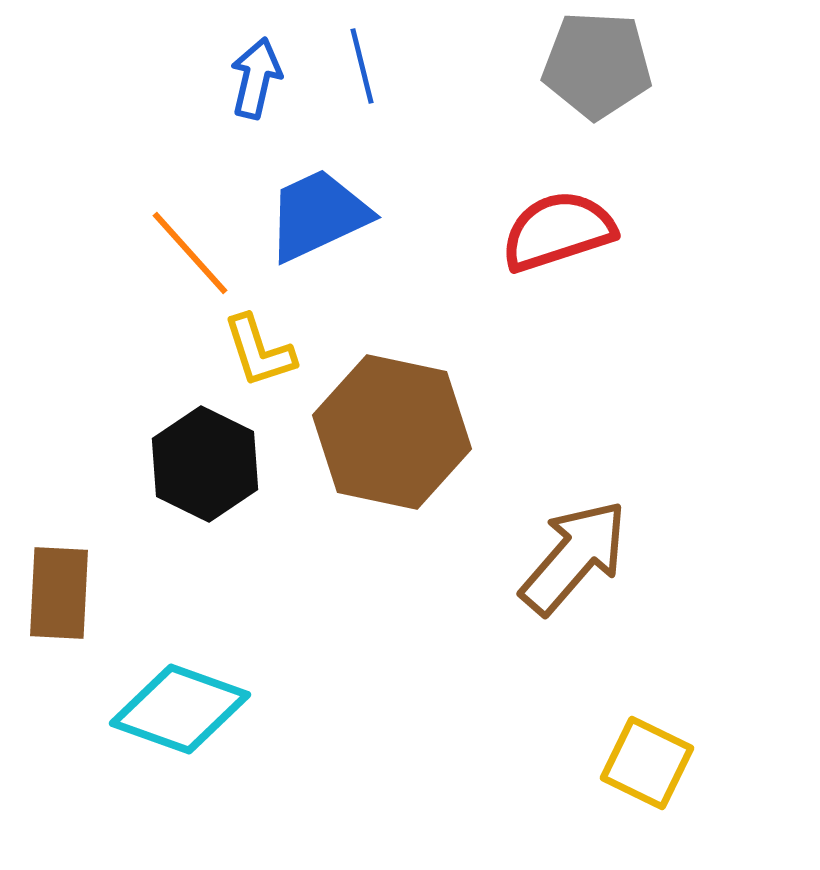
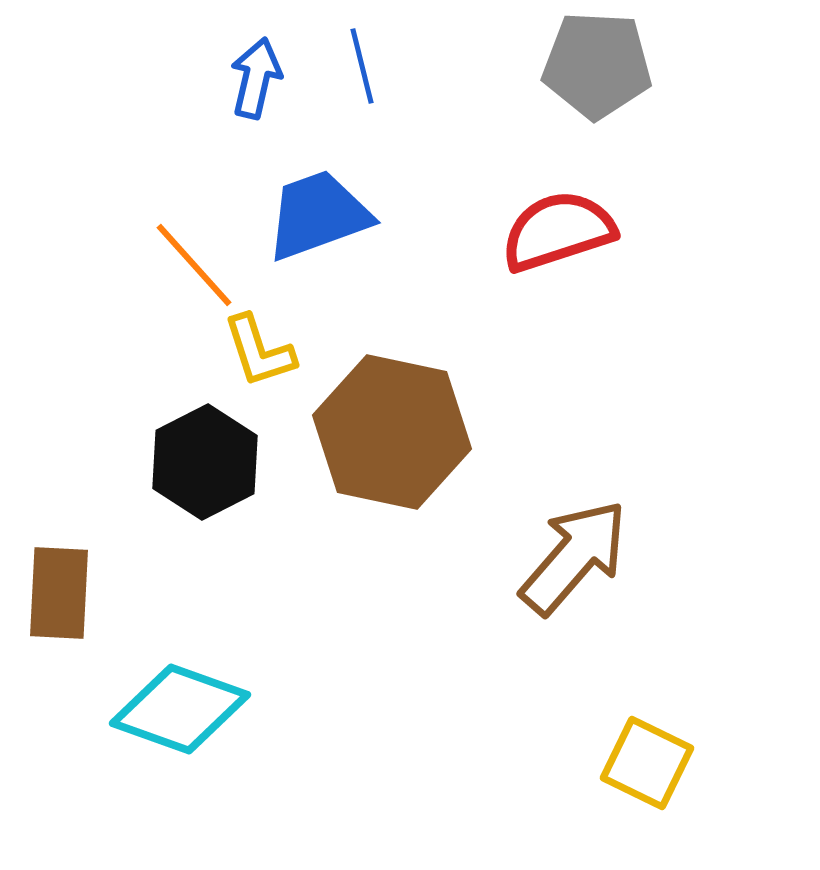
blue trapezoid: rotated 5 degrees clockwise
orange line: moved 4 px right, 12 px down
black hexagon: moved 2 px up; rotated 7 degrees clockwise
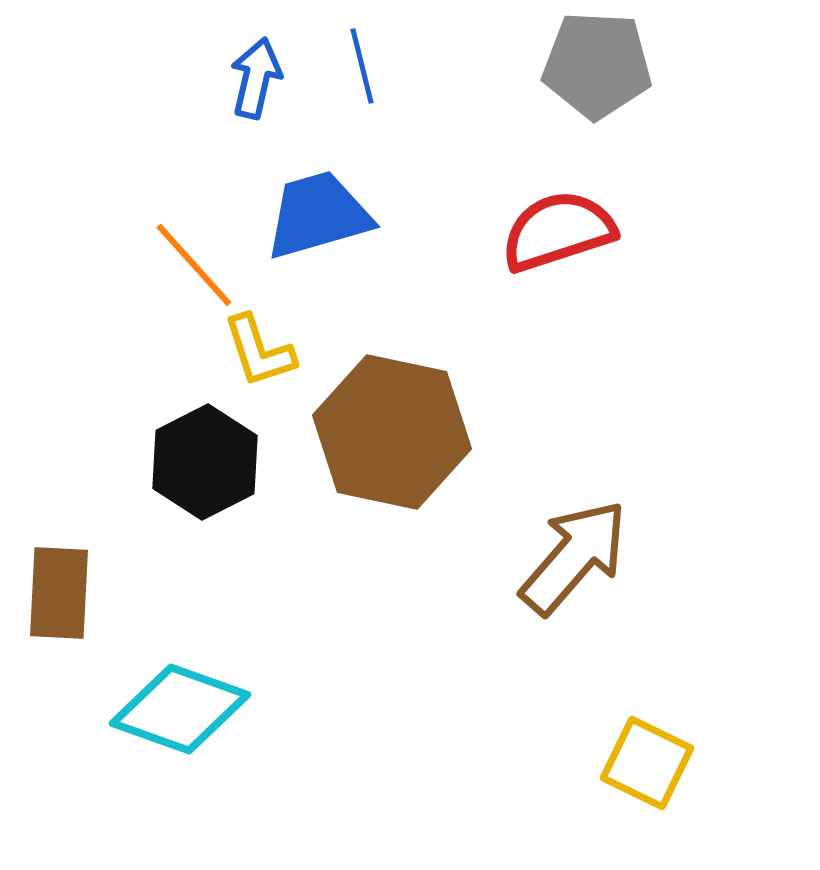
blue trapezoid: rotated 4 degrees clockwise
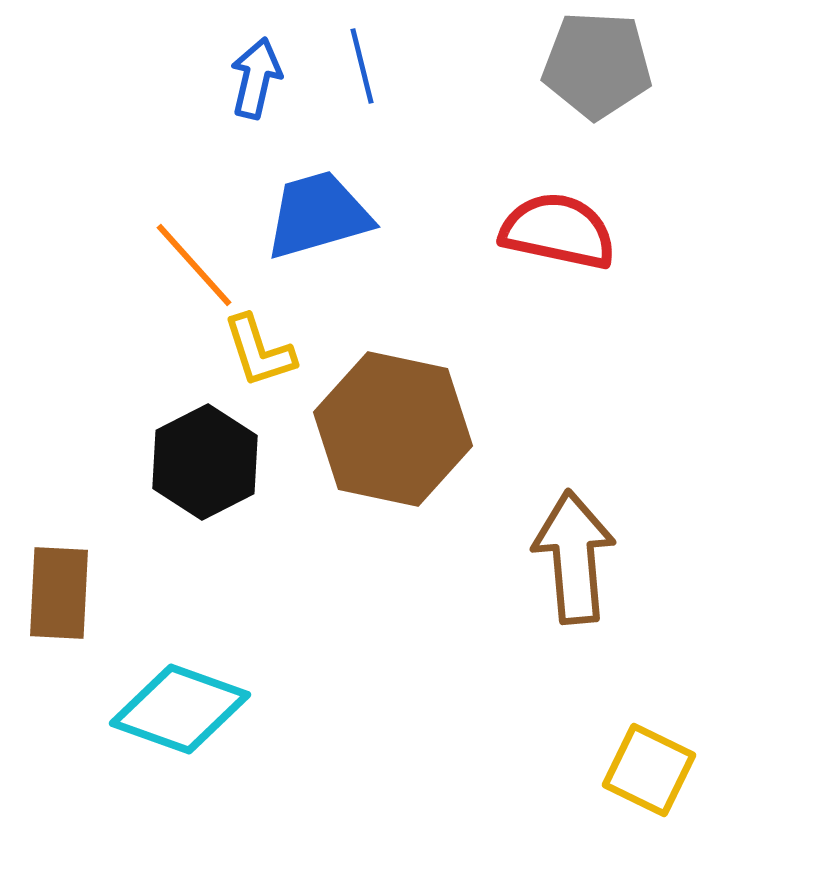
red semicircle: rotated 30 degrees clockwise
brown hexagon: moved 1 px right, 3 px up
brown arrow: rotated 46 degrees counterclockwise
yellow square: moved 2 px right, 7 px down
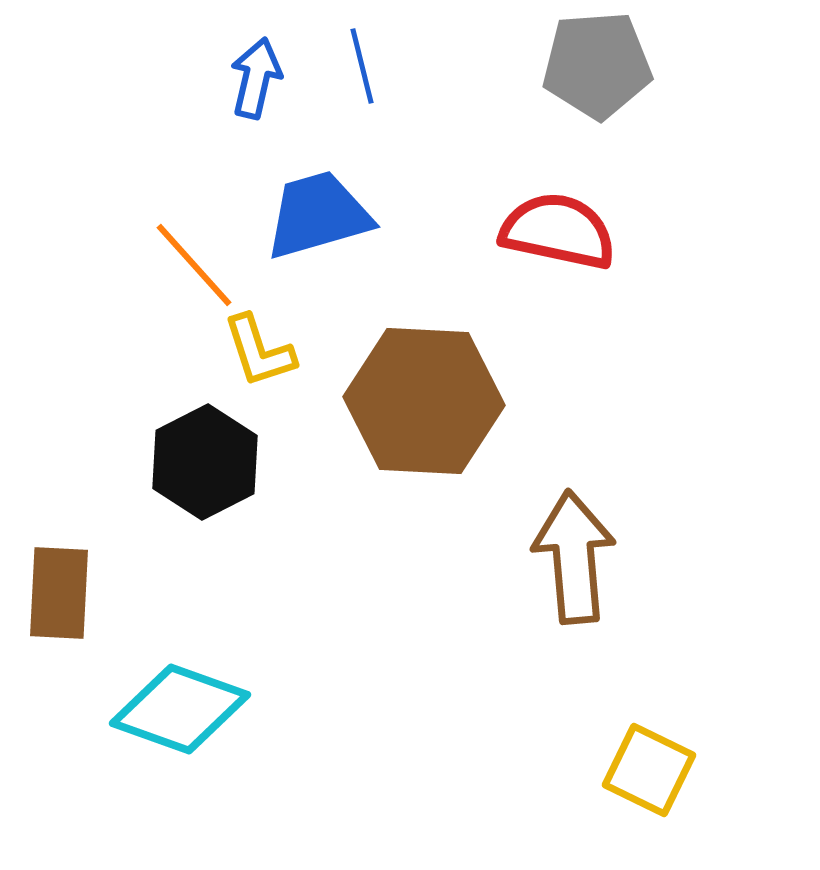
gray pentagon: rotated 7 degrees counterclockwise
brown hexagon: moved 31 px right, 28 px up; rotated 9 degrees counterclockwise
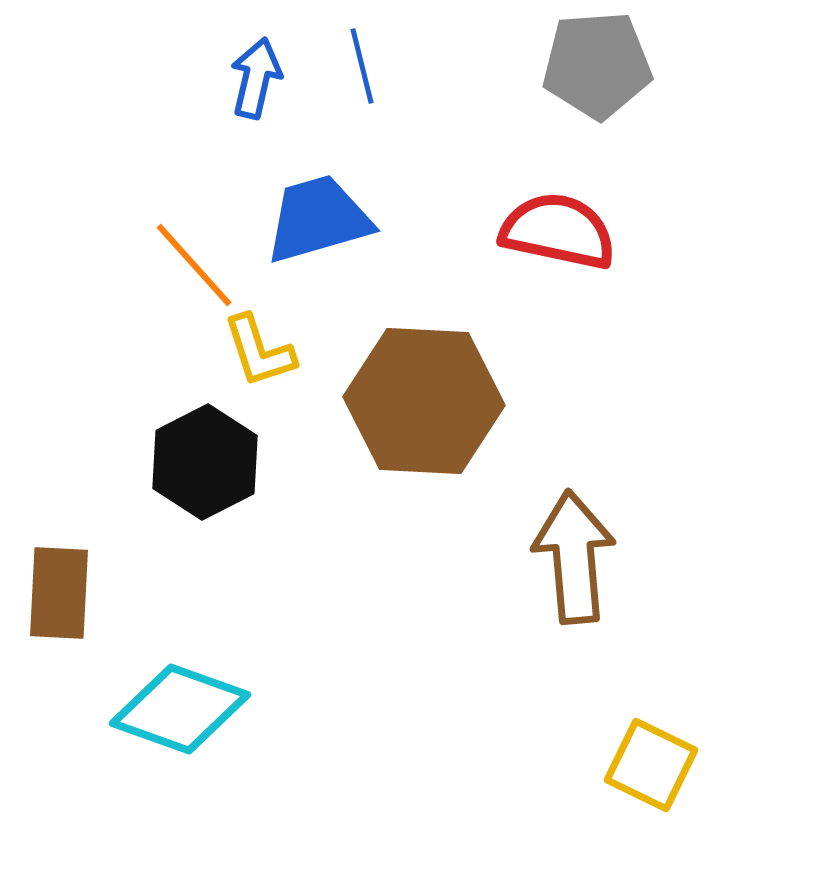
blue trapezoid: moved 4 px down
yellow square: moved 2 px right, 5 px up
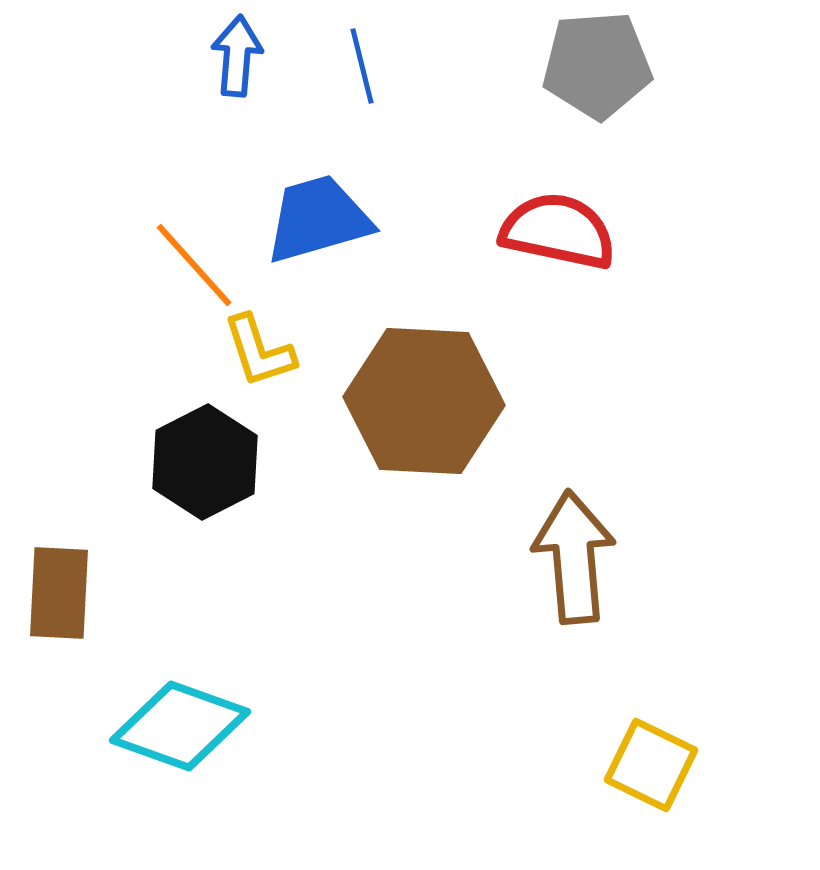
blue arrow: moved 19 px left, 22 px up; rotated 8 degrees counterclockwise
cyan diamond: moved 17 px down
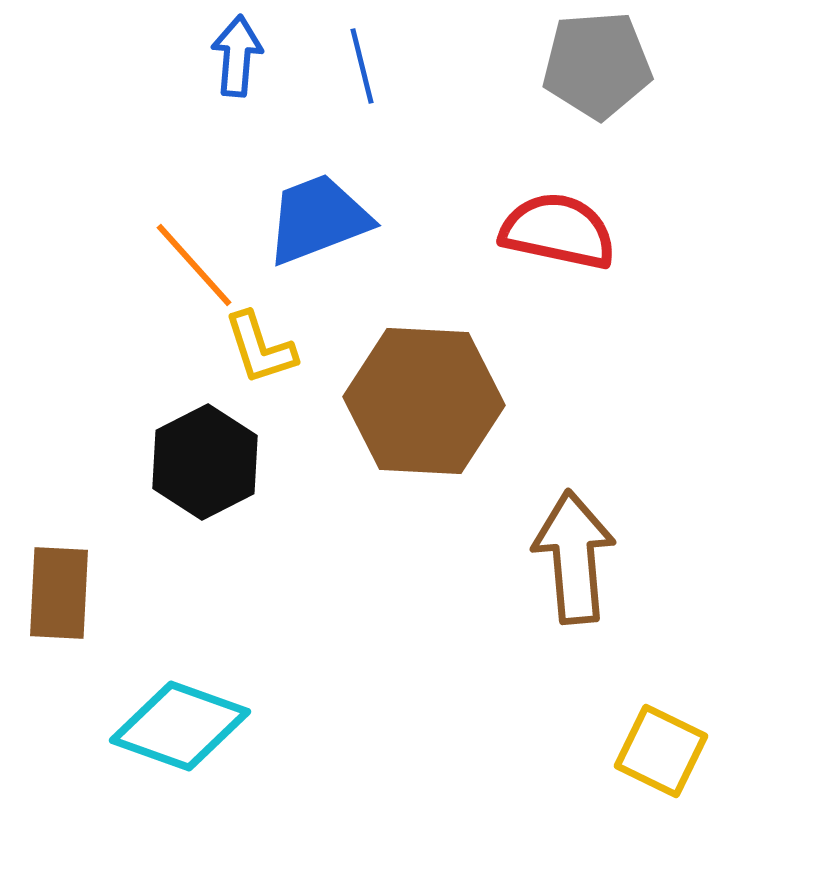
blue trapezoid: rotated 5 degrees counterclockwise
yellow L-shape: moved 1 px right, 3 px up
yellow square: moved 10 px right, 14 px up
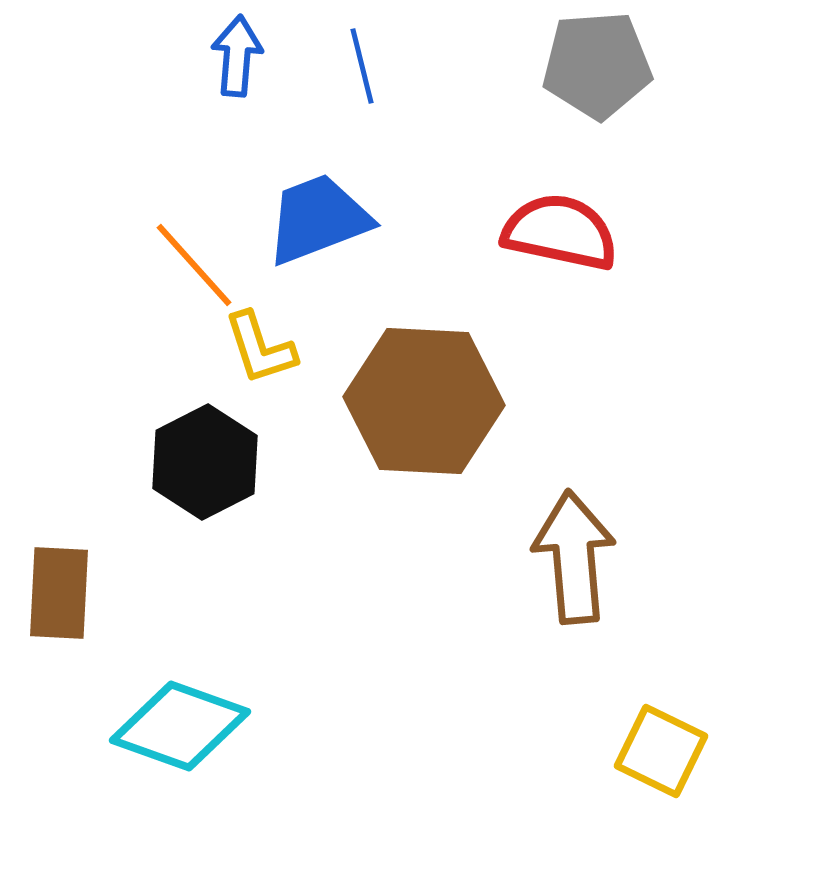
red semicircle: moved 2 px right, 1 px down
